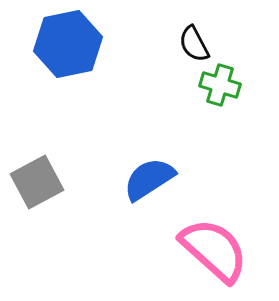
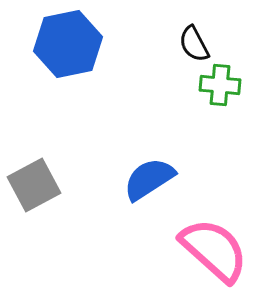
green cross: rotated 12 degrees counterclockwise
gray square: moved 3 px left, 3 px down
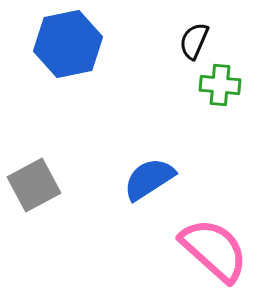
black semicircle: moved 3 px up; rotated 51 degrees clockwise
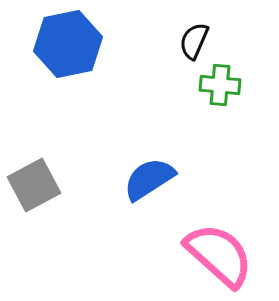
pink semicircle: moved 5 px right, 5 px down
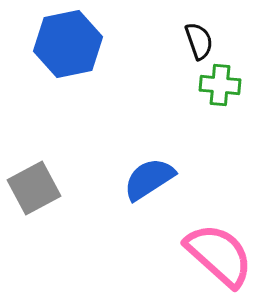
black semicircle: moved 5 px right; rotated 138 degrees clockwise
gray square: moved 3 px down
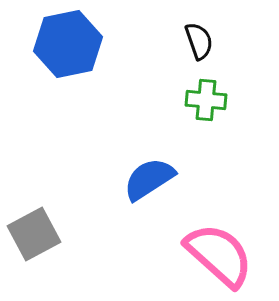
green cross: moved 14 px left, 15 px down
gray square: moved 46 px down
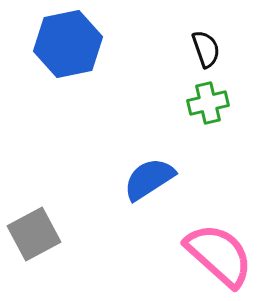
black semicircle: moved 7 px right, 8 px down
green cross: moved 2 px right, 3 px down; rotated 18 degrees counterclockwise
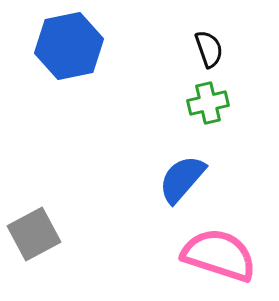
blue hexagon: moved 1 px right, 2 px down
black semicircle: moved 3 px right
blue semicircle: moved 33 px right; rotated 16 degrees counterclockwise
pink semicircle: rotated 24 degrees counterclockwise
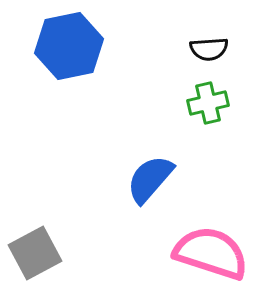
black semicircle: rotated 105 degrees clockwise
blue semicircle: moved 32 px left
gray square: moved 1 px right, 19 px down
pink semicircle: moved 8 px left, 2 px up
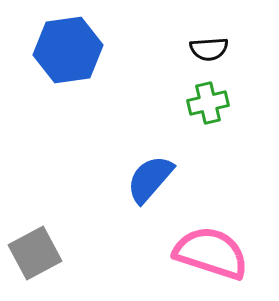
blue hexagon: moved 1 px left, 4 px down; rotated 4 degrees clockwise
